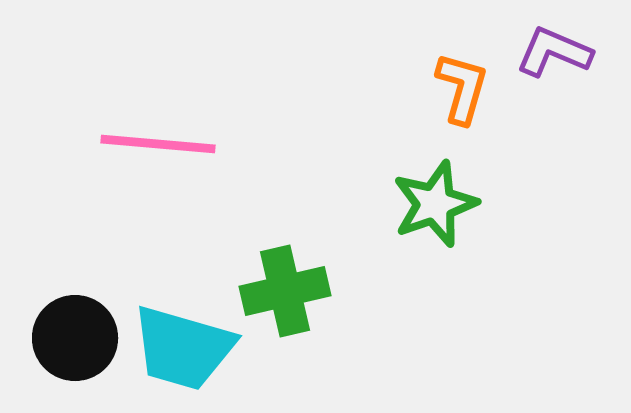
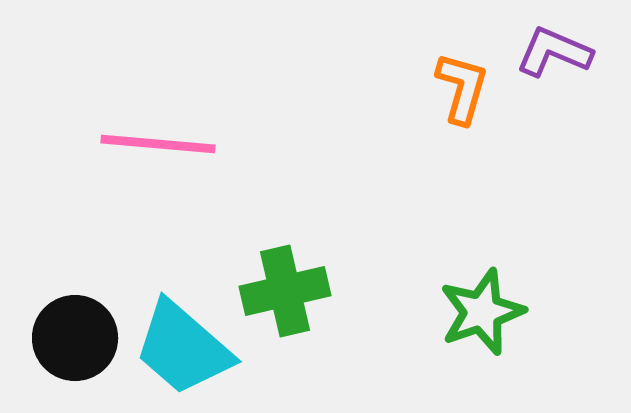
green star: moved 47 px right, 108 px down
cyan trapezoid: rotated 25 degrees clockwise
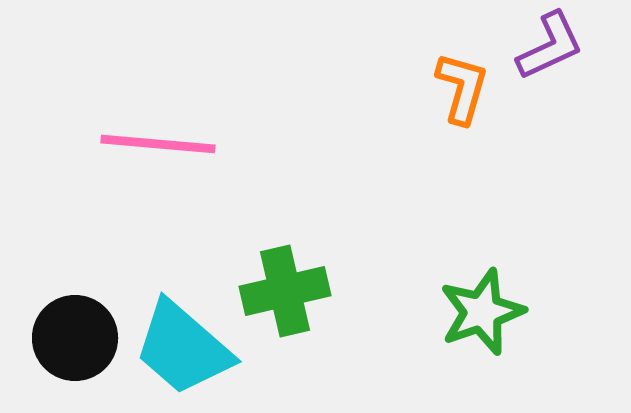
purple L-shape: moved 4 px left, 6 px up; rotated 132 degrees clockwise
